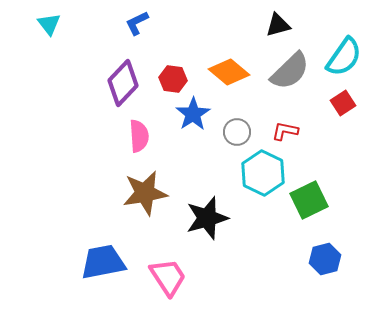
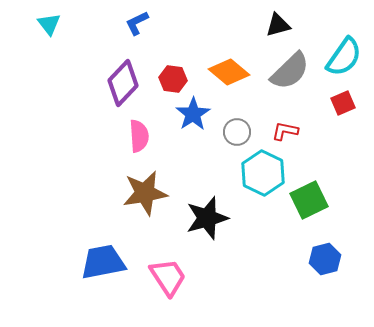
red square: rotated 10 degrees clockwise
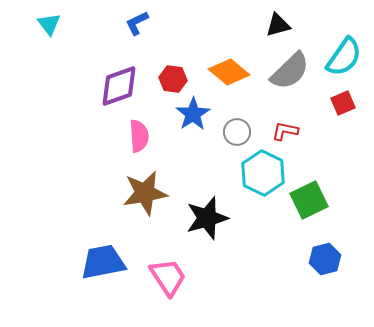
purple diamond: moved 4 px left, 3 px down; rotated 27 degrees clockwise
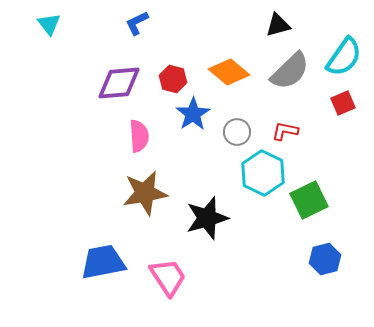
red hexagon: rotated 8 degrees clockwise
purple diamond: moved 3 px up; rotated 15 degrees clockwise
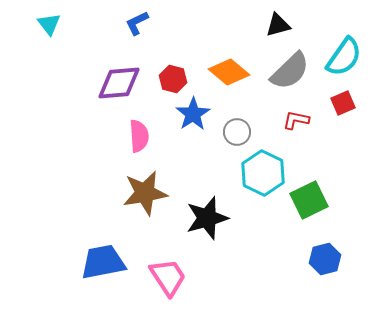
red L-shape: moved 11 px right, 11 px up
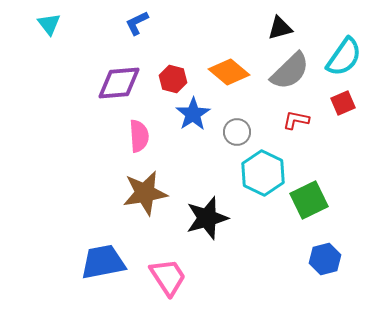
black triangle: moved 2 px right, 3 px down
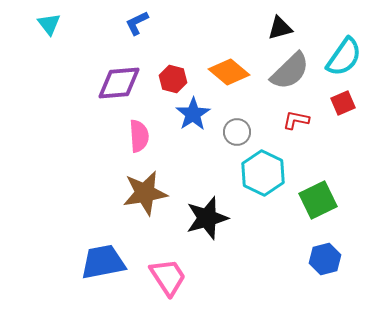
green square: moved 9 px right
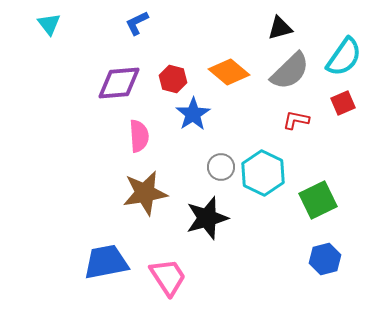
gray circle: moved 16 px left, 35 px down
blue trapezoid: moved 3 px right
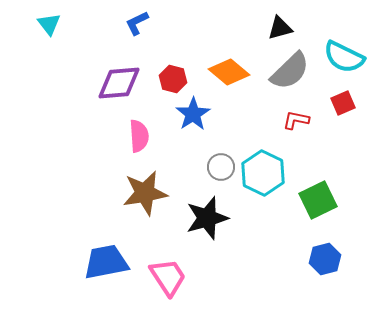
cyan semicircle: rotated 81 degrees clockwise
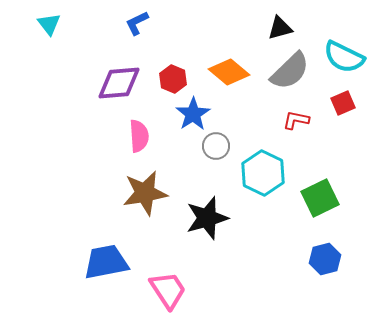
red hexagon: rotated 8 degrees clockwise
gray circle: moved 5 px left, 21 px up
green square: moved 2 px right, 2 px up
pink trapezoid: moved 13 px down
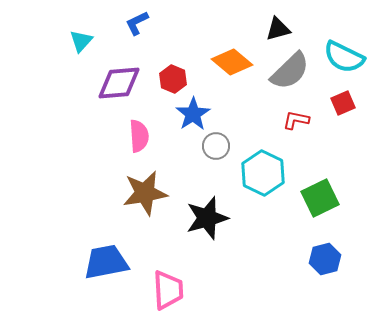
cyan triangle: moved 32 px right, 17 px down; rotated 20 degrees clockwise
black triangle: moved 2 px left, 1 px down
orange diamond: moved 3 px right, 10 px up
pink trapezoid: rotated 30 degrees clockwise
